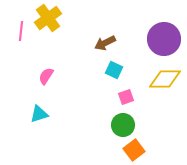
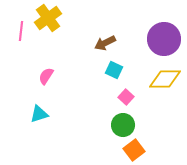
pink square: rotated 28 degrees counterclockwise
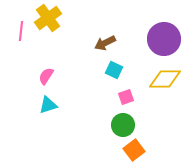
pink square: rotated 28 degrees clockwise
cyan triangle: moved 9 px right, 9 px up
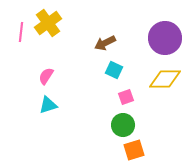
yellow cross: moved 5 px down
pink line: moved 1 px down
purple circle: moved 1 px right, 1 px up
orange square: rotated 20 degrees clockwise
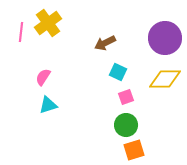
cyan square: moved 4 px right, 2 px down
pink semicircle: moved 3 px left, 1 px down
green circle: moved 3 px right
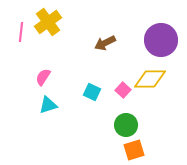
yellow cross: moved 1 px up
purple circle: moved 4 px left, 2 px down
cyan square: moved 26 px left, 20 px down
yellow diamond: moved 15 px left
pink square: moved 3 px left, 7 px up; rotated 28 degrees counterclockwise
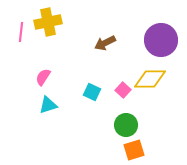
yellow cross: rotated 24 degrees clockwise
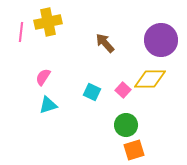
brown arrow: rotated 75 degrees clockwise
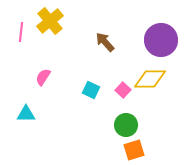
yellow cross: moved 2 px right, 1 px up; rotated 28 degrees counterclockwise
brown arrow: moved 1 px up
cyan square: moved 1 px left, 2 px up
cyan triangle: moved 22 px left, 9 px down; rotated 18 degrees clockwise
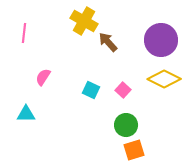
yellow cross: moved 34 px right; rotated 20 degrees counterclockwise
pink line: moved 3 px right, 1 px down
brown arrow: moved 3 px right
yellow diamond: moved 14 px right; rotated 28 degrees clockwise
